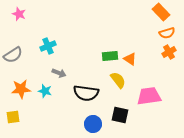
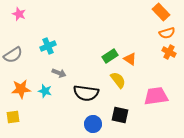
orange cross: rotated 32 degrees counterclockwise
green rectangle: rotated 28 degrees counterclockwise
pink trapezoid: moved 7 px right
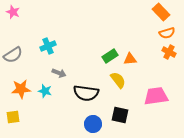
pink star: moved 6 px left, 2 px up
orange triangle: rotated 40 degrees counterclockwise
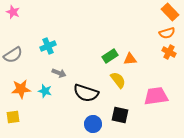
orange rectangle: moved 9 px right
black semicircle: rotated 10 degrees clockwise
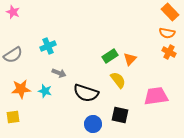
orange semicircle: rotated 28 degrees clockwise
orange triangle: rotated 40 degrees counterclockwise
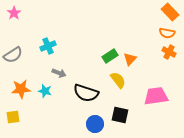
pink star: moved 1 px right, 1 px down; rotated 16 degrees clockwise
blue circle: moved 2 px right
